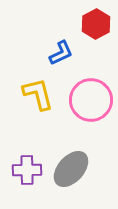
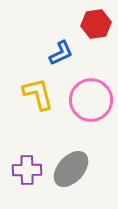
red hexagon: rotated 20 degrees clockwise
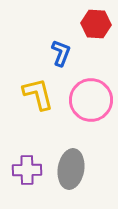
red hexagon: rotated 12 degrees clockwise
blue L-shape: rotated 44 degrees counterclockwise
gray ellipse: rotated 33 degrees counterclockwise
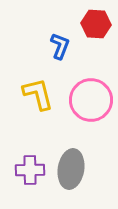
blue L-shape: moved 1 px left, 7 px up
purple cross: moved 3 px right
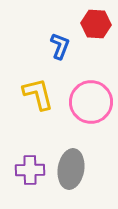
pink circle: moved 2 px down
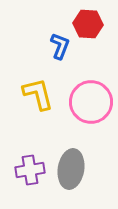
red hexagon: moved 8 px left
purple cross: rotated 8 degrees counterclockwise
